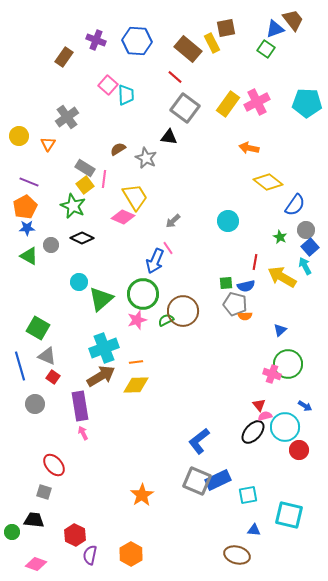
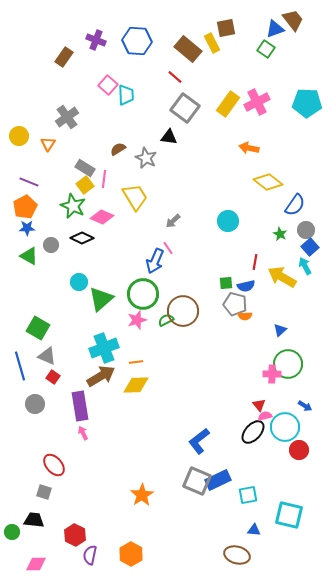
pink diamond at (123, 217): moved 21 px left
green star at (280, 237): moved 3 px up
pink cross at (272, 374): rotated 18 degrees counterclockwise
pink diamond at (36, 564): rotated 20 degrees counterclockwise
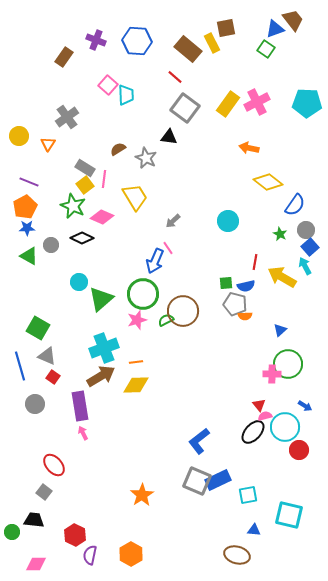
gray square at (44, 492): rotated 21 degrees clockwise
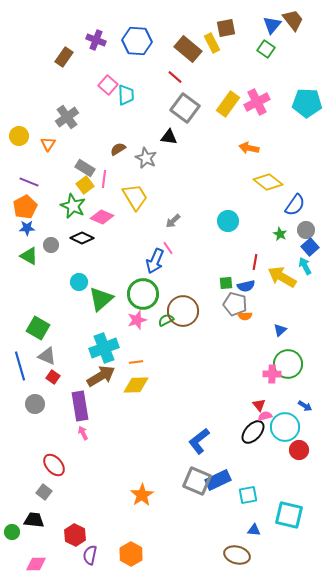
blue triangle at (275, 29): moved 3 px left, 4 px up; rotated 30 degrees counterclockwise
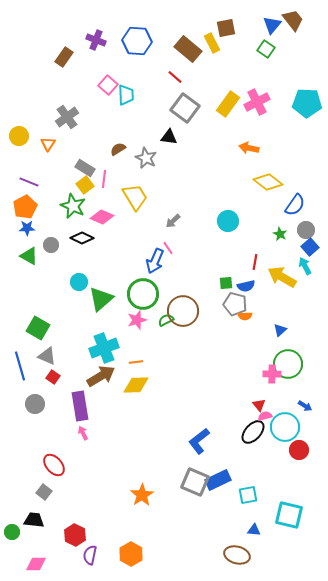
gray square at (197, 481): moved 2 px left, 1 px down
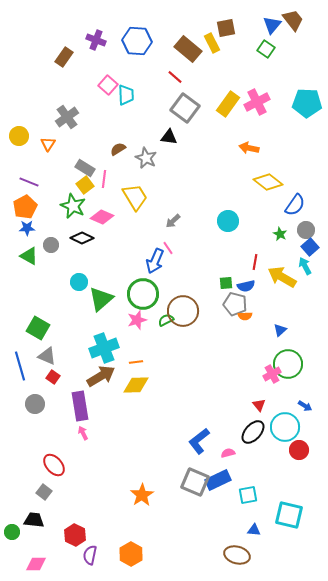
pink cross at (272, 374): rotated 30 degrees counterclockwise
pink semicircle at (265, 416): moved 37 px left, 37 px down
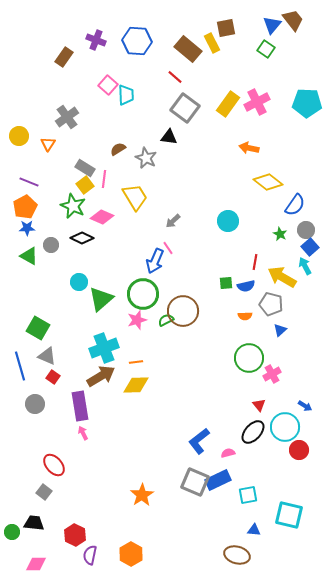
gray pentagon at (235, 304): moved 36 px right
green circle at (288, 364): moved 39 px left, 6 px up
black trapezoid at (34, 520): moved 3 px down
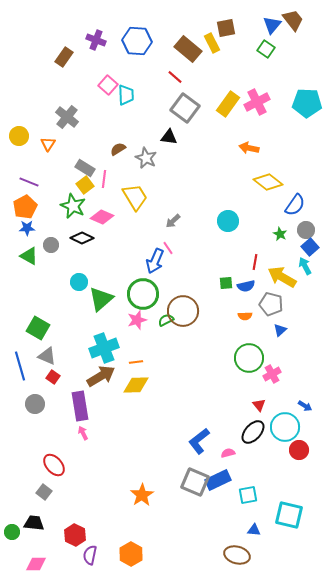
gray cross at (67, 117): rotated 15 degrees counterclockwise
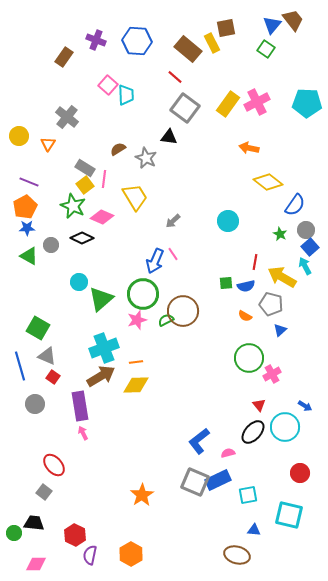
pink line at (168, 248): moved 5 px right, 6 px down
orange semicircle at (245, 316): rotated 32 degrees clockwise
red circle at (299, 450): moved 1 px right, 23 px down
green circle at (12, 532): moved 2 px right, 1 px down
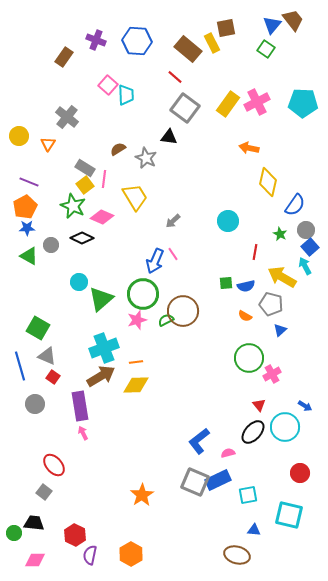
cyan pentagon at (307, 103): moved 4 px left
yellow diamond at (268, 182): rotated 64 degrees clockwise
red line at (255, 262): moved 10 px up
pink diamond at (36, 564): moved 1 px left, 4 px up
